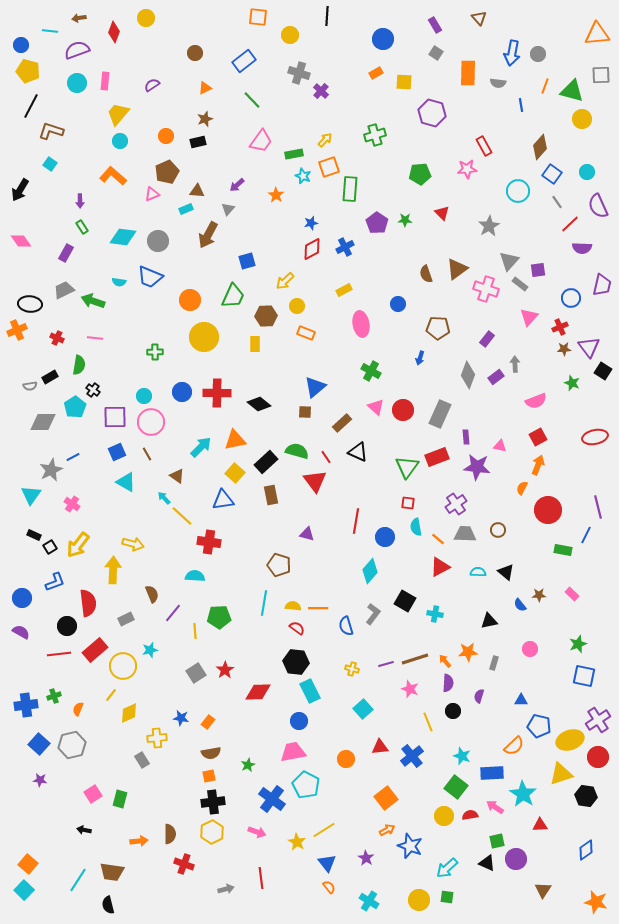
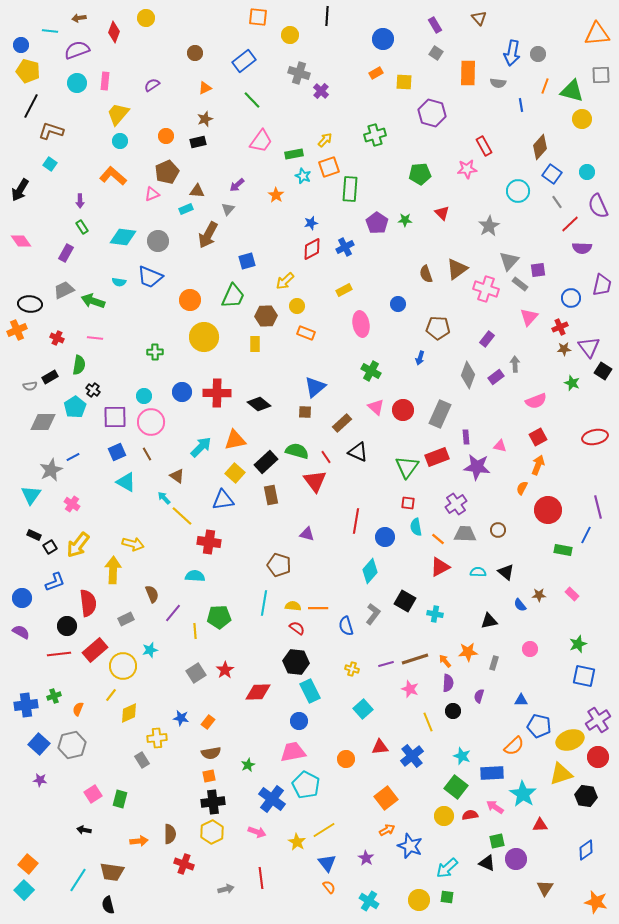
brown triangle at (543, 890): moved 2 px right, 2 px up
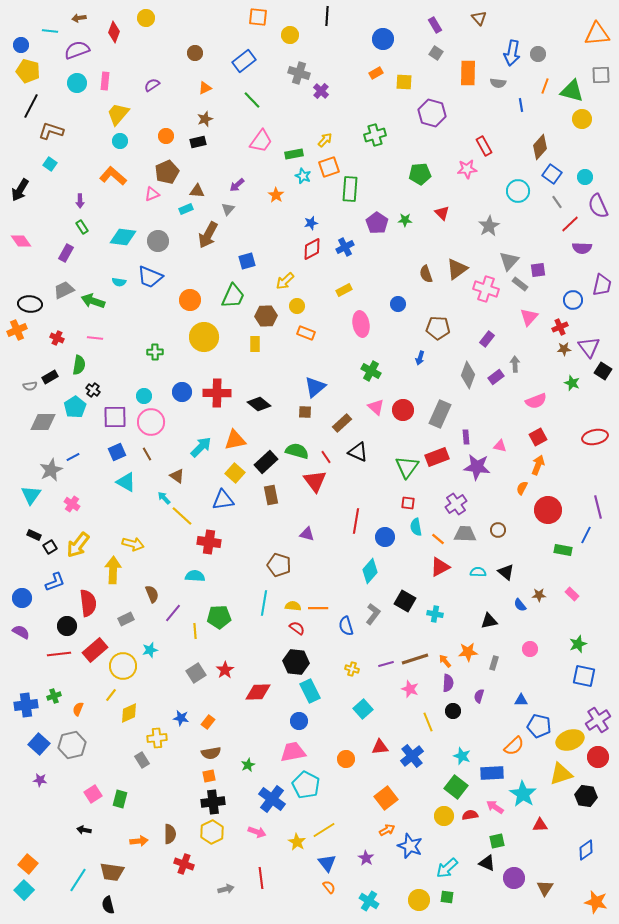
cyan circle at (587, 172): moved 2 px left, 5 px down
blue circle at (571, 298): moved 2 px right, 2 px down
purple circle at (516, 859): moved 2 px left, 19 px down
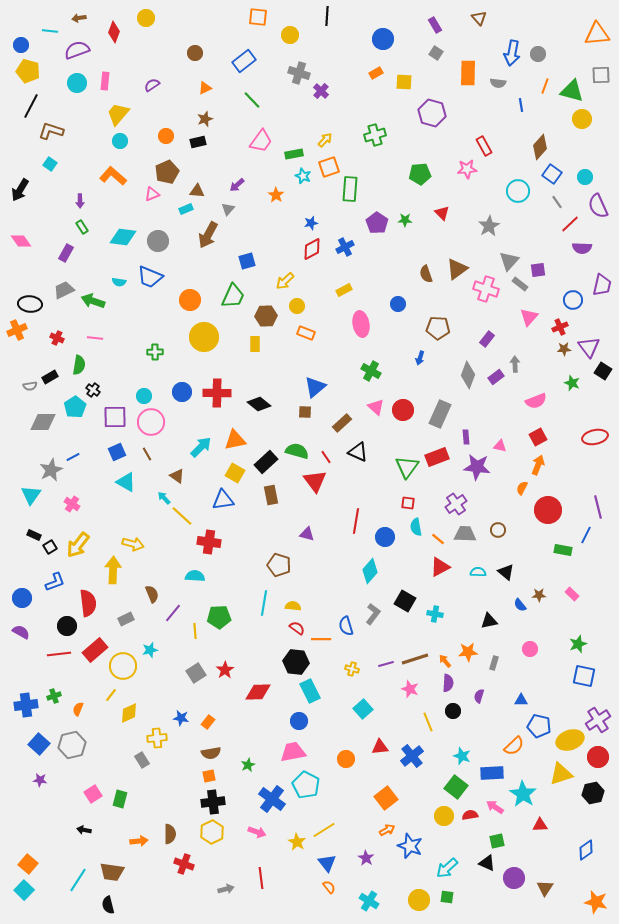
yellow square at (235, 473): rotated 12 degrees counterclockwise
orange line at (318, 608): moved 3 px right, 31 px down
black hexagon at (586, 796): moved 7 px right, 3 px up; rotated 20 degrees counterclockwise
